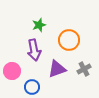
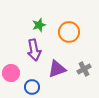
orange circle: moved 8 px up
pink circle: moved 1 px left, 2 px down
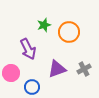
green star: moved 5 px right
purple arrow: moved 6 px left, 1 px up; rotated 15 degrees counterclockwise
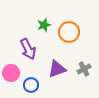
blue circle: moved 1 px left, 2 px up
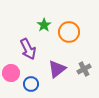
green star: rotated 16 degrees counterclockwise
purple triangle: rotated 18 degrees counterclockwise
blue circle: moved 1 px up
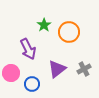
blue circle: moved 1 px right
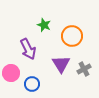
green star: rotated 16 degrees counterclockwise
orange circle: moved 3 px right, 4 px down
purple triangle: moved 4 px right, 5 px up; rotated 24 degrees counterclockwise
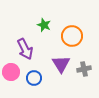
purple arrow: moved 3 px left
gray cross: rotated 16 degrees clockwise
pink circle: moved 1 px up
blue circle: moved 2 px right, 6 px up
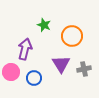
purple arrow: rotated 140 degrees counterclockwise
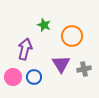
pink circle: moved 2 px right, 5 px down
blue circle: moved 1 px up
